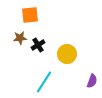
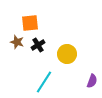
orange square: moved 8 px down
brown star: moved 3 px left, 4 px down; rotated 24 degrees clockwise
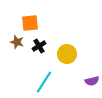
black cross: moved 1 px right, 1 px down
purple semicircle: rotated 56 degrees clockwise
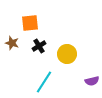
brown star: moved 5 px left, 1 px down
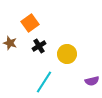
orange square: rotated 30 degrees counterclockwise
brown star: moved 2 px left
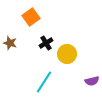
orange square: moved 1 px right, 6 px up
black cross: moved 7 px right, 3 px up
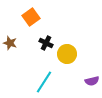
black cross: rotated 32 degrees counterclockwise
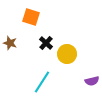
orange square: rotated 36 degrees counterclockwise
black cross: rotated 16 degrees clockwise
cyan line: moved 2 px left
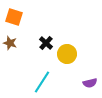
orange square: moved 17 px left
purple semicircle: moved 2 px left, 2 px down
